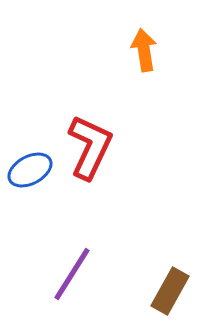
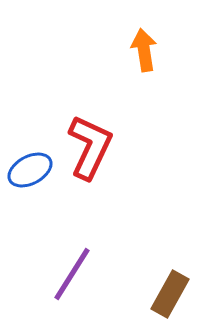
brown rectangle: moved 3 px down
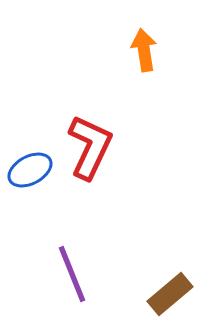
purple line: rotated 54 degrees counterclockwise
brown rectangle: rotated 21 degrees clockwise
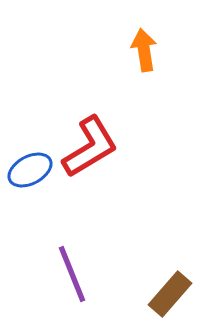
red L-shape: rotated 34 degrees clockwise
brown rectangle: rotated 9 degrees counterclockwise
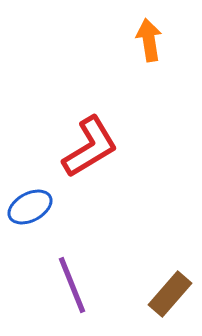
orange arrow: moved 5 px right, 10 px up
blue ellipse: moved 37 px down
purple line: moved 11 px down
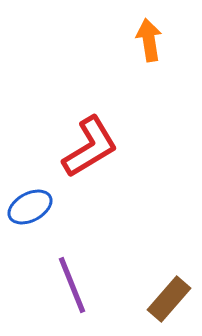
brown rectangle: moved 1 px left, 5 px down
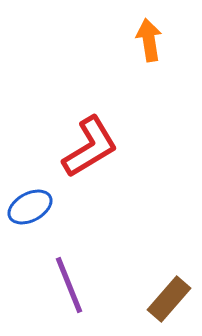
purple line: moved 3 px left
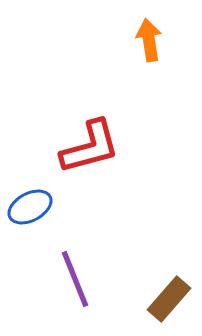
red L-shape: rotated 16 degrees clockwise
purple line: moved 6 px right, 6 px up
